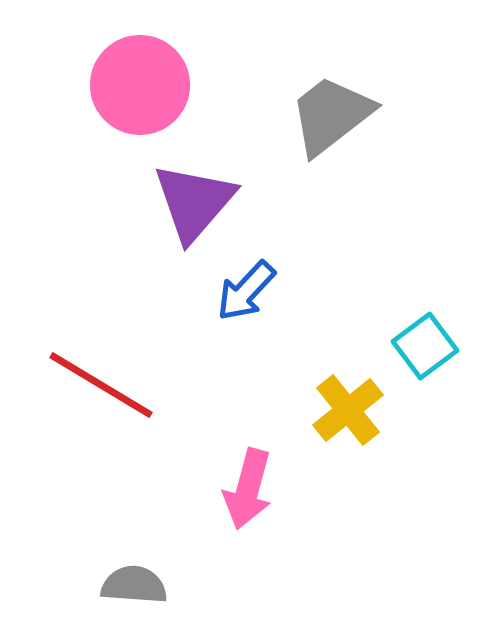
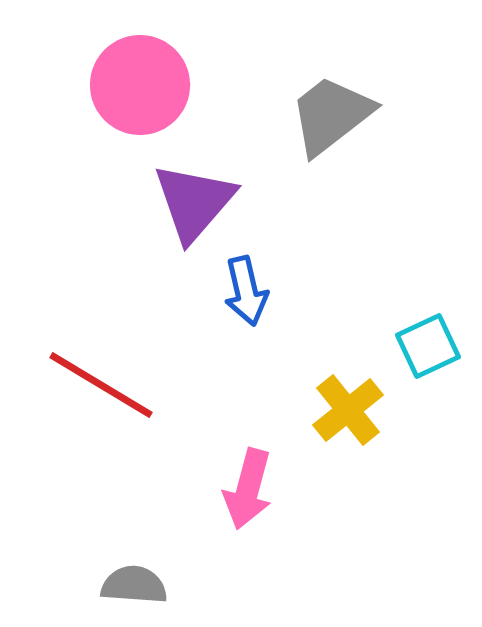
blue arrow: rotated 56 degrees counterclockwise
cyan square: moved 3 px right; rotated 12 degrees clockwise
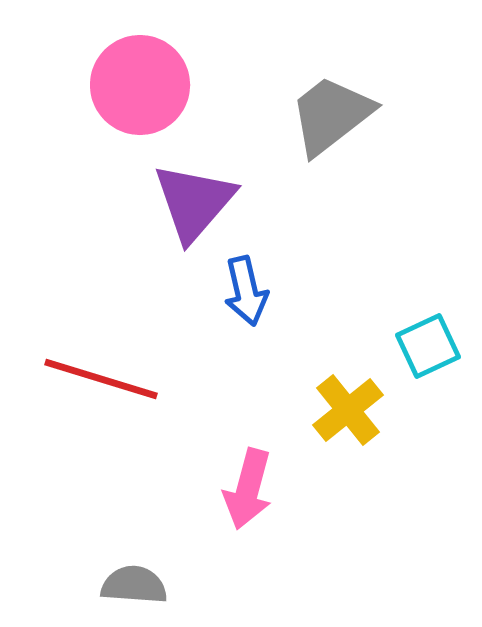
red line: moved 6 px up; rotated 14 degrees counterclockwise
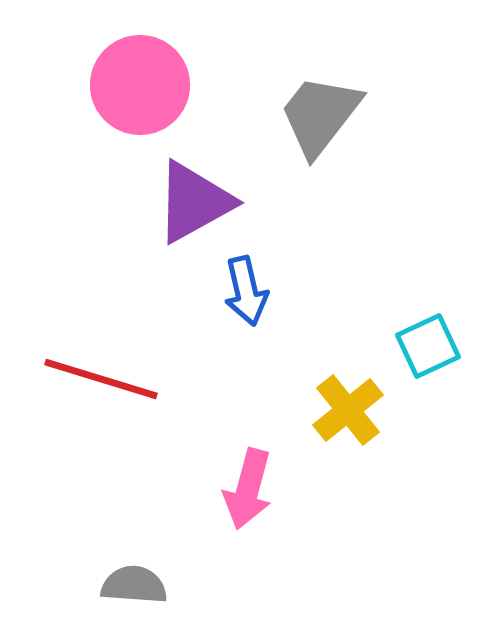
gray trapezoid: moved 11 px left; rotated 14 degrees counterclockwise
purple triangle: rotated 20 degrees clockwise
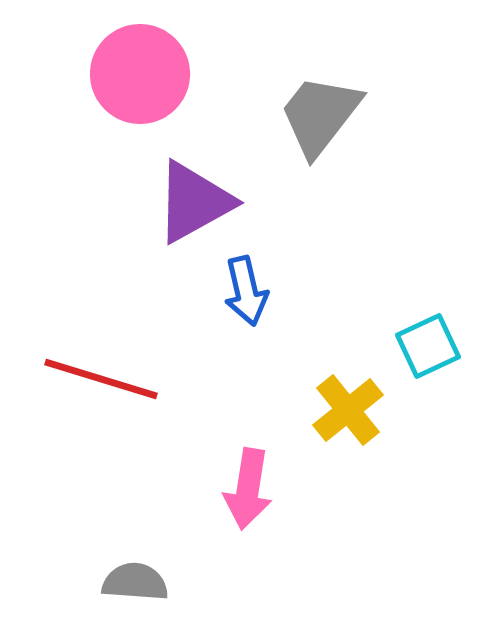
pink circle: moved 11 px up
pink arrow: rotated 6 degrees counterclockwise
gray semicircle: moved 1 px right, 3 px up
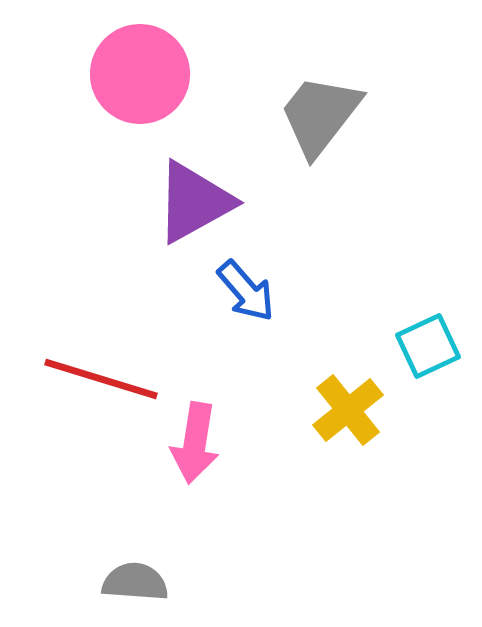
blue arrow: rotated 28 degrees counterclockwise
pink arrow: moved 53 px left, 46 px up
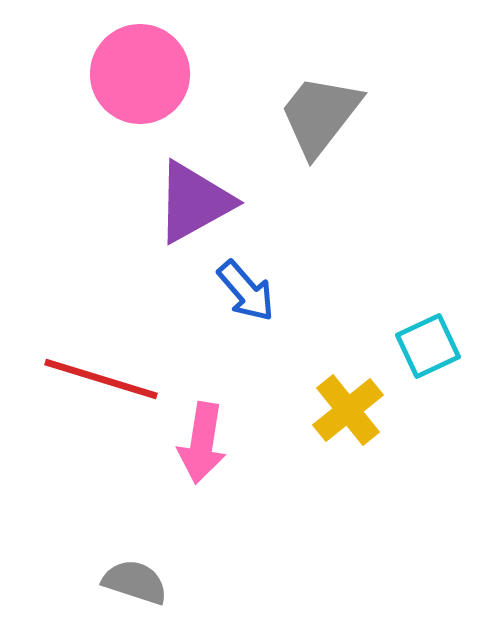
pink arrow: moved 7 px right
gray semicircle: rotated 14 degrees clockwise
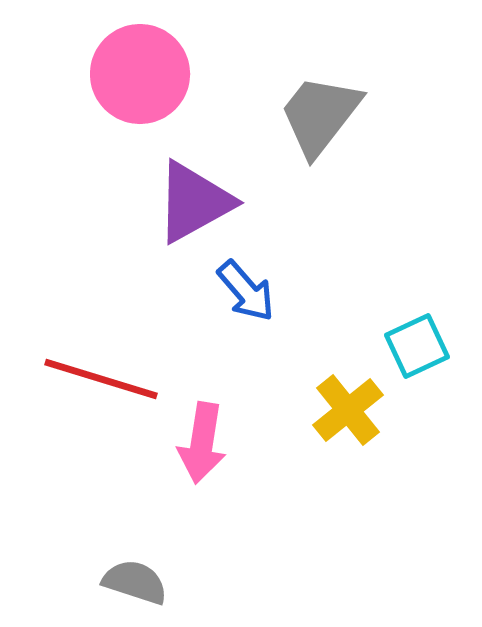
cyan square: moved 11 px left
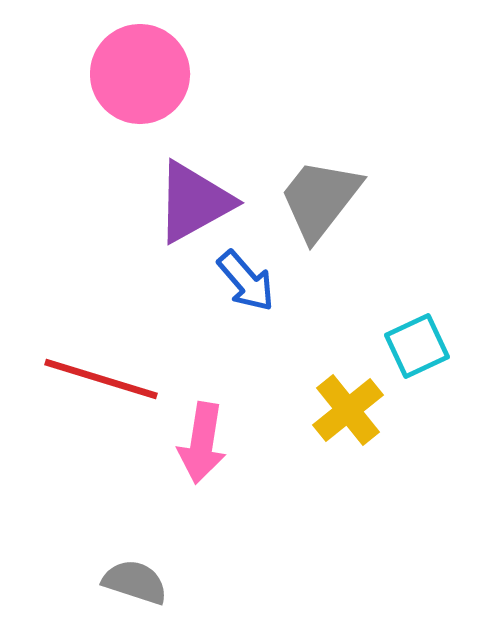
gray trapezoid: moved 84 px down
blue arrow: moved 10 px up
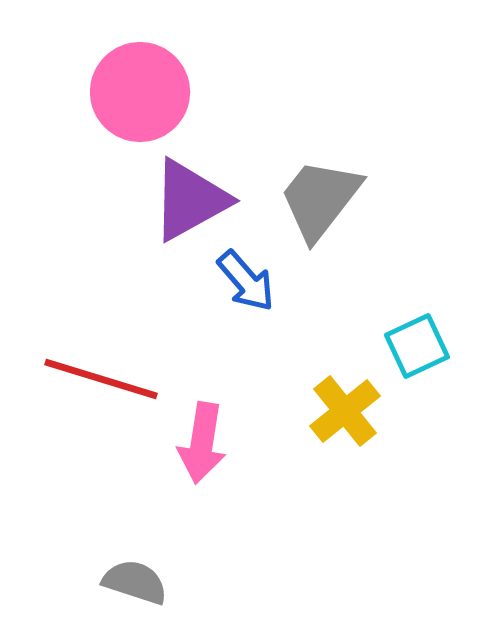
pink circle: moved 18 px down
purple triangle: moved 4 px left, 2 px up
yellow cross: moved 3 px left, 1 px down
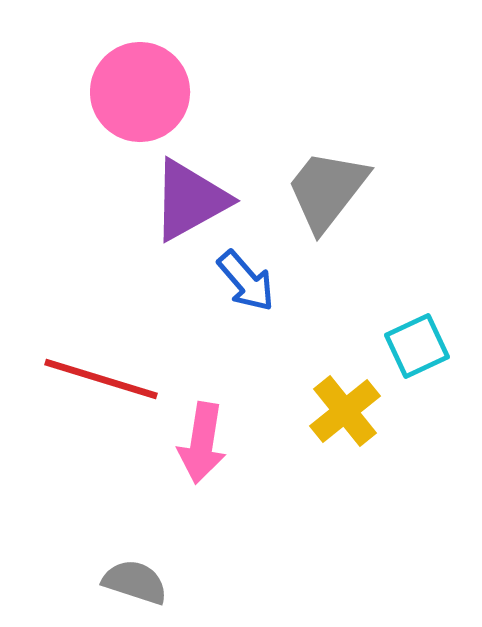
gray trapezoid: moved 7 px right, 9 px up
